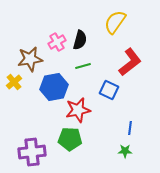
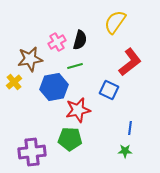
green line: moved 8 px left
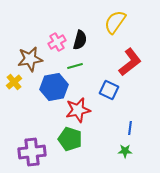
green pentagon: rotated 15 degrees clockwise
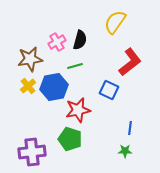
yellow cross: moved 14 px right, 4 px down
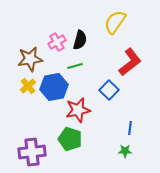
blue square: rotated 18 degrees clockwise
